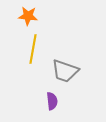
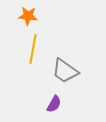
gray trapezoid: rotated 16 degrees clockwise
purple semicircle: moved 2 px right, 3 px down; rotated 36 degrees clockwise
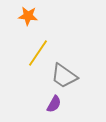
yellow line: moved 5 px right, 4 px down; rotated 24 degrees clockwise
gray trapezoid: moved 1 px left, 5 px down
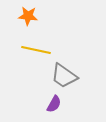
yellow line: moved 2 px left, 3 px up; rotated 68 degrees clockwise
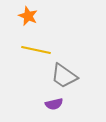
orange star: rotated 18 degrees clockwise
purple semicircle: rotated 48 degrees clockwise
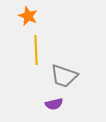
yellow line: rotated 76 degrees clockwise
gray trapezoid: rotated 16 degrees counterclockwise
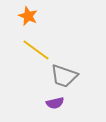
yellow line: rotated 52 degrees counterclockwise
purple semicircle: moved 1 px right, 1 px up
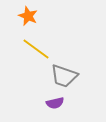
yellow line: moved 1 px up
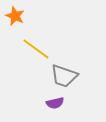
orange star: moved 13 px left
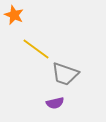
orange star: moved 1 px left, 1 px up
gray trapezoid: moved 1 px right, 2 px up
